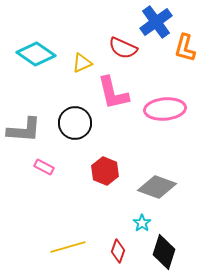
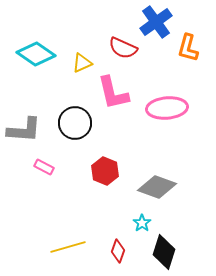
orange L-shape: moved 3 px right
pink ellipse: moved 2 px right, 1 px up
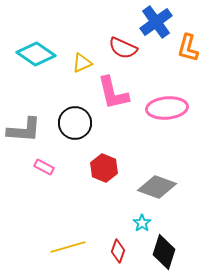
red hexagon: moved 1 px left, 3 px up
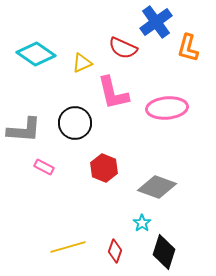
red diamond: moved 3 px left
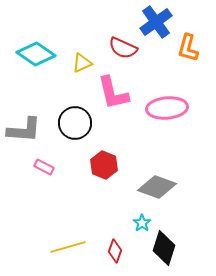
red hexagon: moved 3 px up
black diamond: moved 4 px up
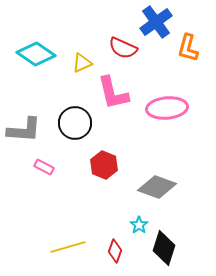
cyan star: moved 3 px left, 2 px down
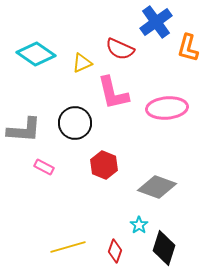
red semicircle: moved 3 px left, 1 px down
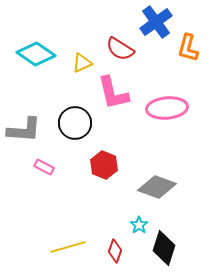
red semicircle: rotated 8 degrees clockwise
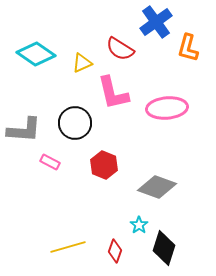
pink rectangle: moved 6 px right, 5 px up
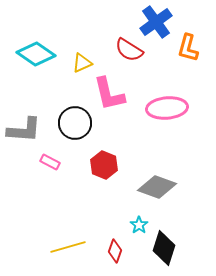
red semicircle: moved 9 px right, 1 px down
pink L-shape: moved 4 px left, 1 px down
